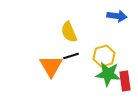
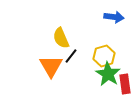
blue arrow: moved 3 px left, 1 px down
yellow semicircle: moved 8 px left, 6 px down
black line: rotated 35 degrees counterclockwise
green star: rotated 25 degrees clockwise
red rectangle: moved 3 px down
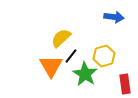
yellow semicircle: rotated 70 degrees clockwise
green star: moved 23 px left
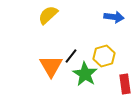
yellow semicircle: moved 13 px left, 23 px up
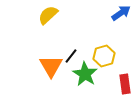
blue arrow: moved 7 px right, 4 px up; rotated 42 degrees counterclockwise
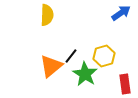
yellow semicircle: moved 1 px left; rotated 135 degrees clockwise
orange triangle: rotated 20 degrees clockwise
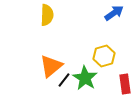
blue arrow: moved 7 px left
black line: moved 7 px left, 24 px down
green star: moved 4 px down
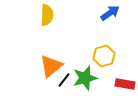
blue arrow: moved 4 px left
green star: rotated 25 degrees clockwise
red rectangle: rotated 72 degrees counterclockwise
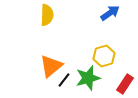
green star: moved 3 px right
red rectangle: rotated 66 degrees counterclockwise
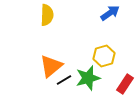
black line: rotated 21 degrees clockwise
